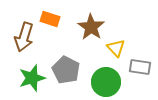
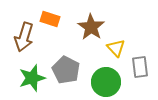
gray rectangle: rotated 75 degrees clockwise
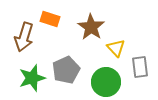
gray pentagon: rotated 20 degrees clockwise
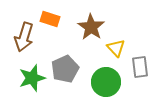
gray pentagon: moved 1 px left, 1 px up
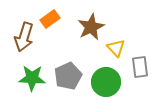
orange rectangle: rotated 54 degrees counterclockwise
brown star: rotated 12 degrees clockwise
gray pentagon: moved 3 px right, 7 px down
green star: rotated 20 degrees clockwise
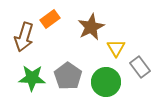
yellow triangle: rotated 12 degrees clockwise
gray rectangle: rotated 30 degrees counterclockwise
gray pentagon: rotated 12 degrees counterclockwise
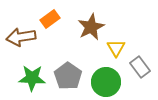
brown arrow: moved 3 px left; rotated 64 degrees clockwise
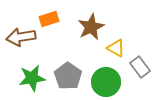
orange rectangle: moved 1 px left; rotated 18 degrees clockwise
yellow triangle: rotated 30 degrees counterclockwise
green star: rotated 12 degrees counterclockwise
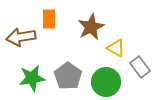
orange rectangle: rotated 72 degrees counterclockwise
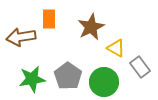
green star: moved 1 px down
green circle: moved 2 px left
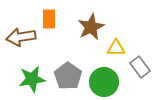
yellow triangle: rotated 30 degrees counterclockwise
